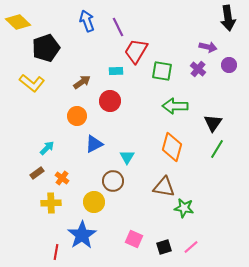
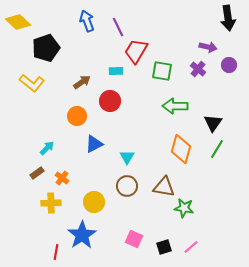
orange diamond: moved 9 px right, 2 px down
brown circle: moved 14 px right, 5 px down
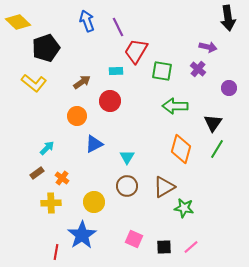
purple circle: moved 23 px down
yellow L-shape: moved 2 px right
brown triangle: rotated 40 degrees counterclockwise
black square: rotated 14 degrees clockwise
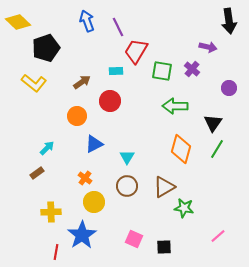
black arrow: moved 1 px right, 3 px down
purple cross: moved 6 px left
orange cross: moved 23 px right
yellow cross: moved 9 px down
pink line: moved 27 px right, 11 px up
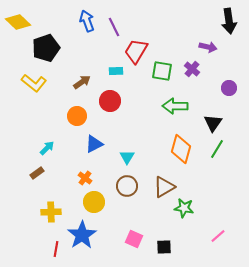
purple line: moved 4 px left
red line: moved 3 px up
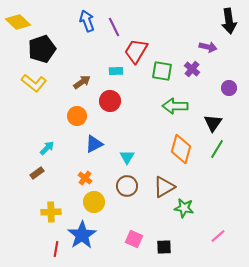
black pentagon: moved 4 px left, 1 px down
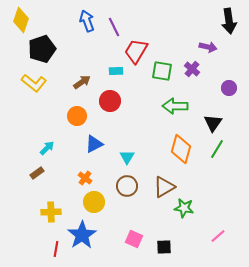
yellow diamond: moved 3 px right, 2 px up; rotated 65 degrees clockwise
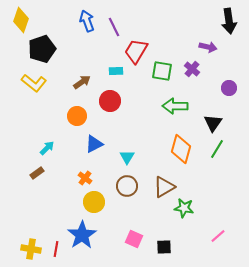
yellow cross: moved 20 px left, 37 px down; rotated 12 degrees clockwise
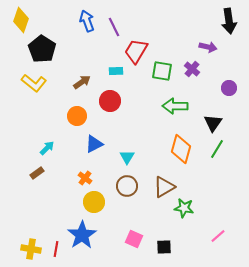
black pentagon: rotated 20 degrees counterclockwise
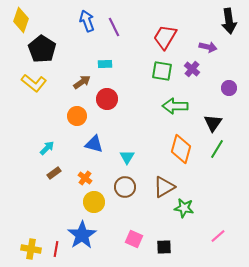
red trapezoid: moved 29 px right, 14 px up
cyan rectangle: moved 11 px left, 7 px up
red circle: moved 3 px left, 2 px up
blue triangle: rotated 42 degrees clockwise
brown rectangle: moved 17 px right
brown circle: moved 2 px left, 1 px down
